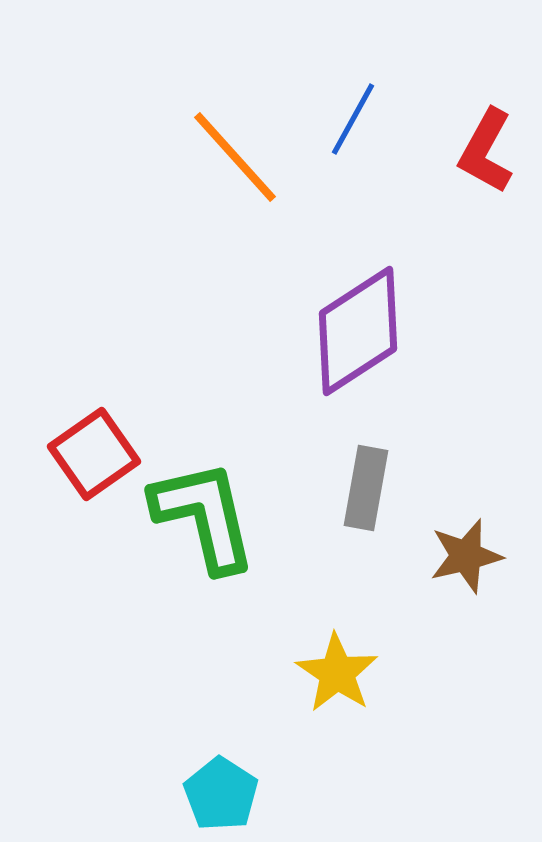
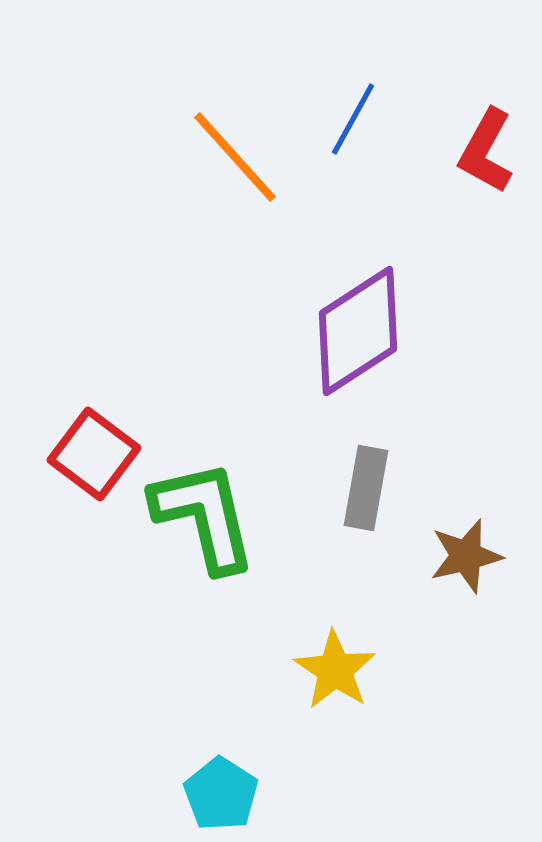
red square: rotated 18 degrees counterclockwise
yellow star: moved 2 px left, 3 px up
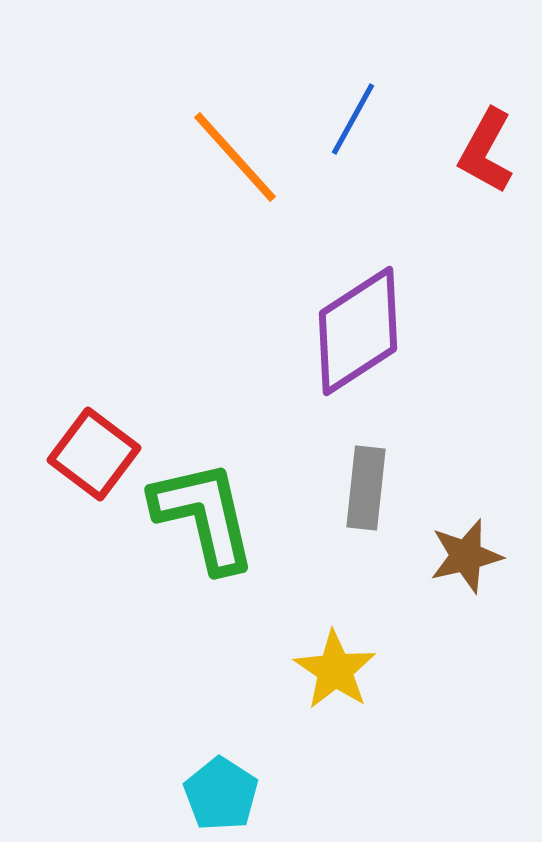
gray rectangle: rotated 4 degrees counterclockwise
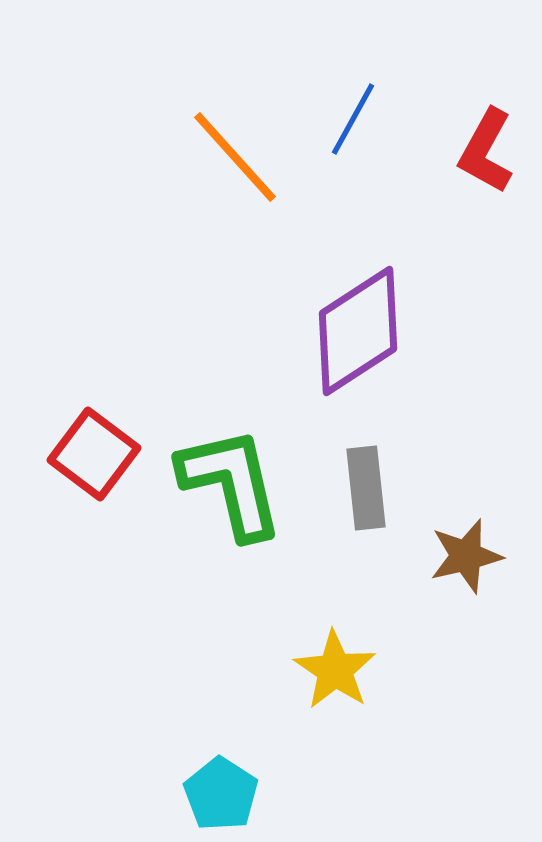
gray rectangle: rotated 12 degrees counterclockwise
green L-shape: moved 27 px right, 33 px up
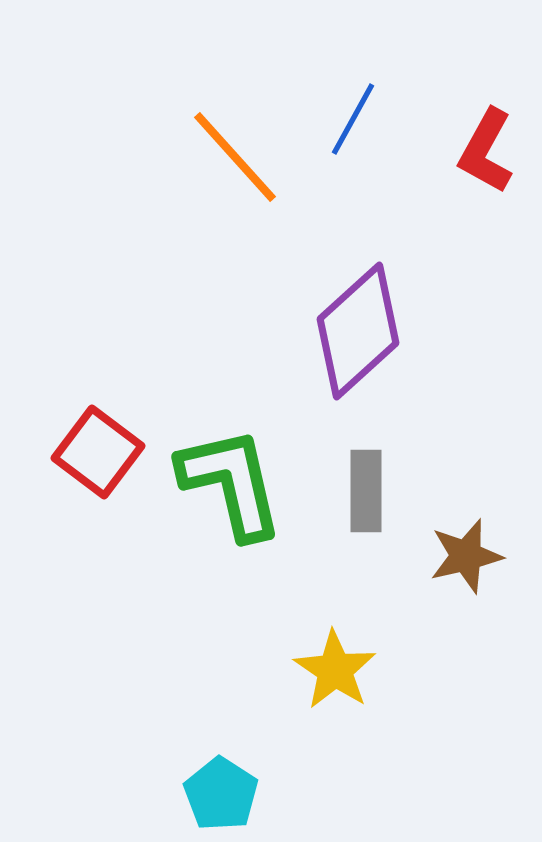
purple diamond: rotated 9 degrees counterclockwise
red square: moved 4 px right, 2 px up
gray rectangle: moved 3 px down; rotated 6 degrees clockwise
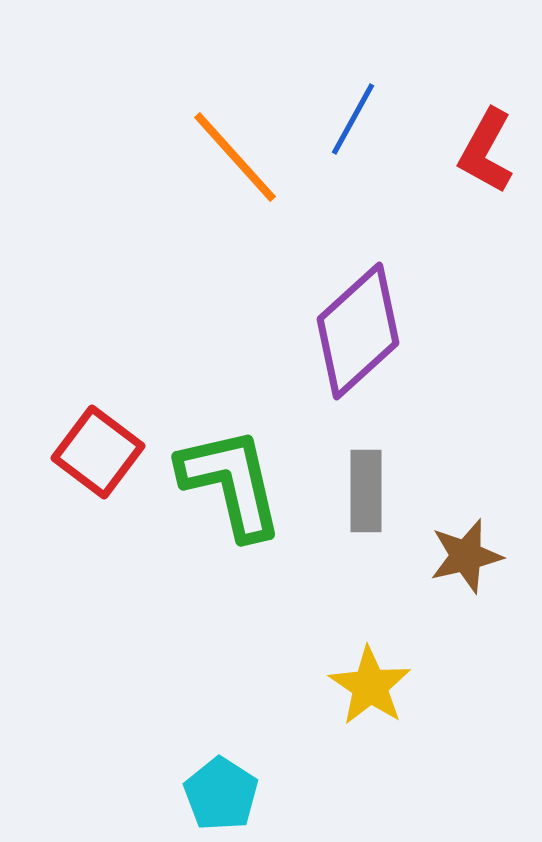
yellow star: moved 35 px right, 16 px down
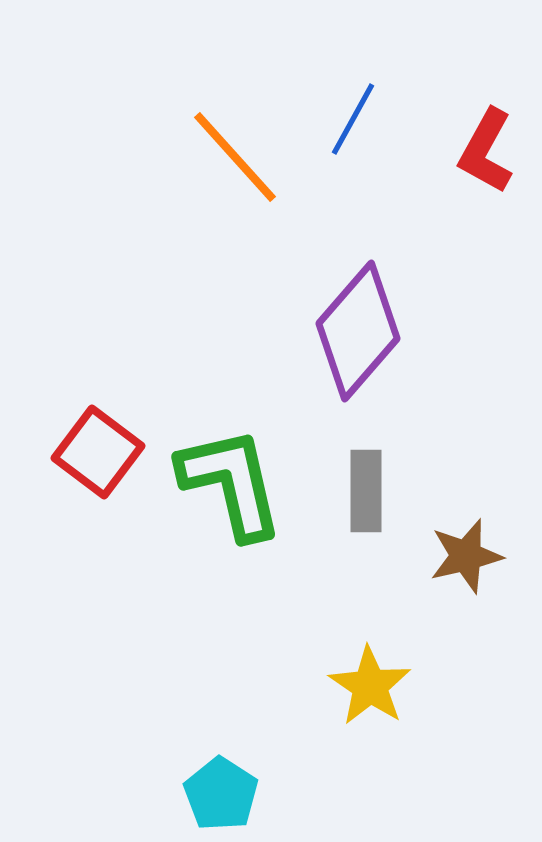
purple diamond: rotated 7 degrees counterclockwise
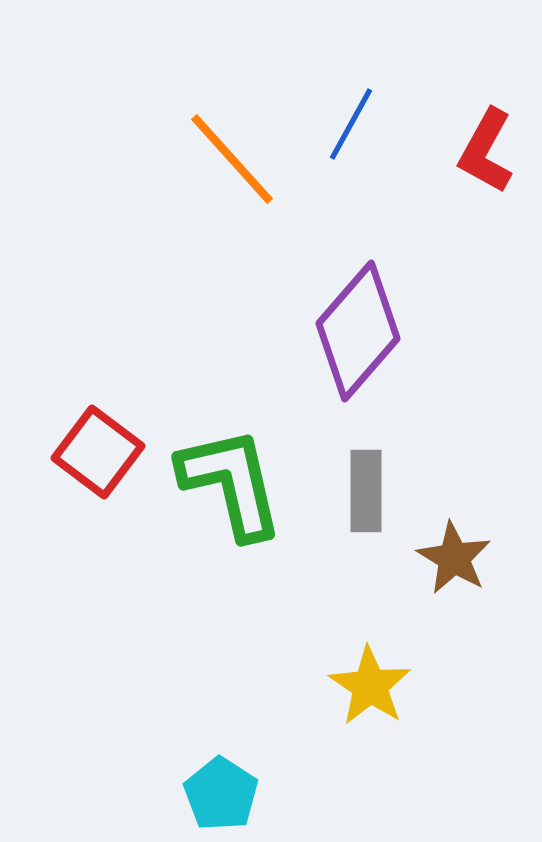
blue line: moved 2 px left, 5 px down
orange line: moved 3 px left, 2 px down
brown star: moved 12 px left, 2 px down; rotated 28 degrees counterclockwise
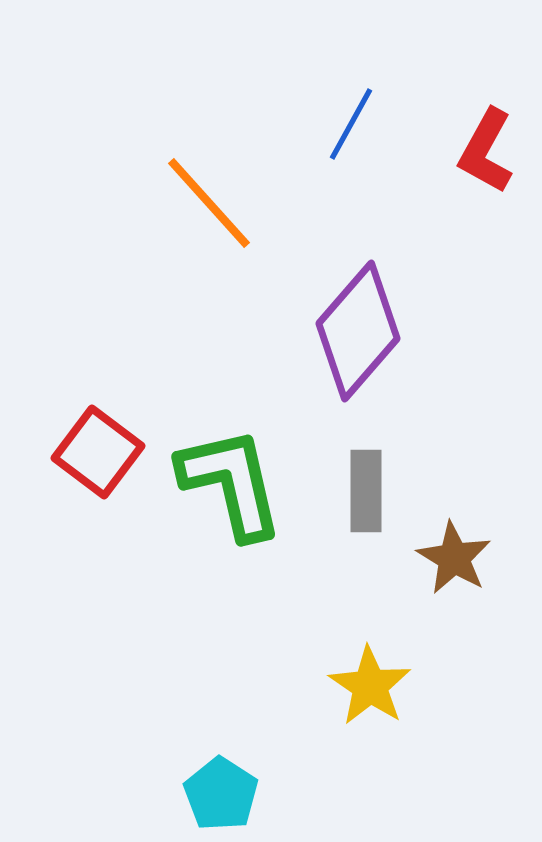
orange line: moved 23 px left, 44 px down
